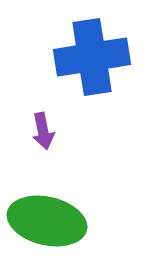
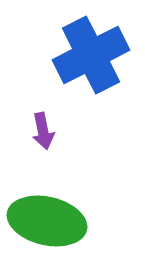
blue cross: moved 1 px left, 2 px up; rotated 18 degrees counterclockwise
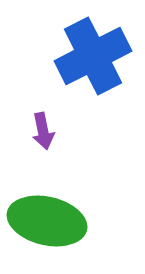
blue cross: moved 2 px right, 1 px down
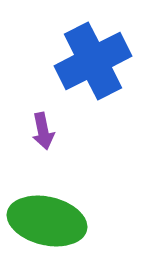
blue cross: moved 5 px down
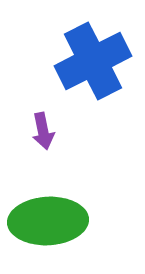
green ellipse: moved 1 px right; rotated 16 degrees counterclockwise
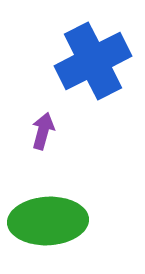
purple arrow: rotated 153 degrees counterclockwise
